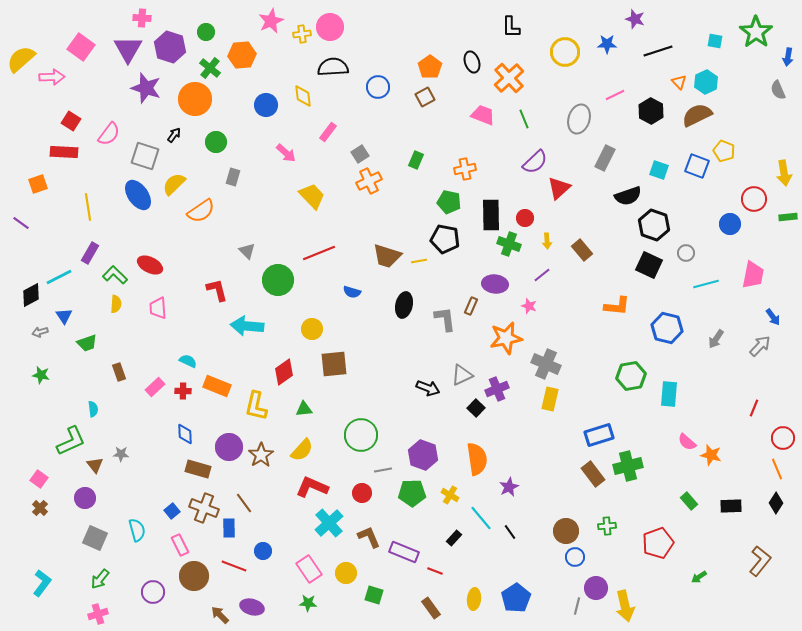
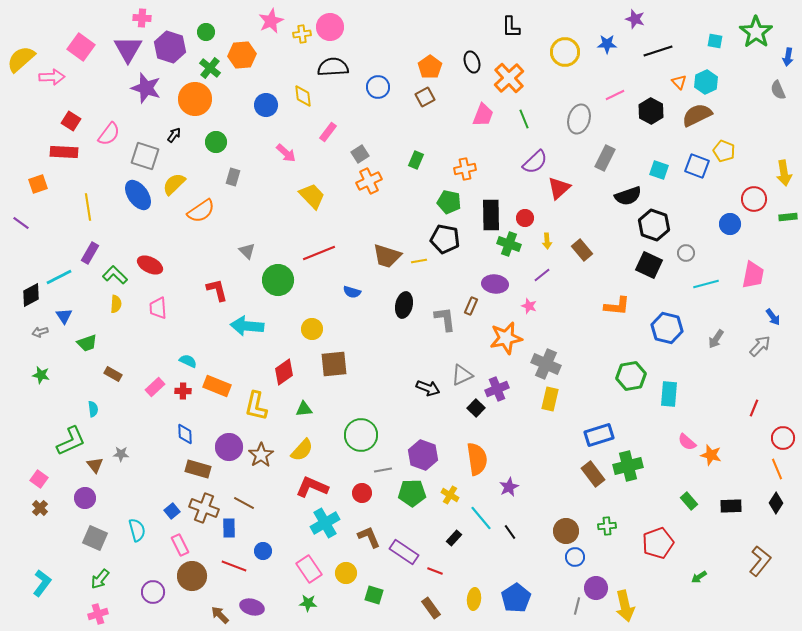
pink trapezoid at (483, 115): rotated 90 degrees clockwise
brown rectangle at (119, 372): moved 6 px left, 2 px down; rotated 42 degrees counterclockwise
brown line at (244, 503): rotated 25 degrees counterclockwise
cyan cross at (329, 523): moved 4 px left; rotated 12 degrees clockwise
purple rectangle at (404, 552): rotated 12 degrees clockwise
brown circle at (194, 576): moved 2 px left
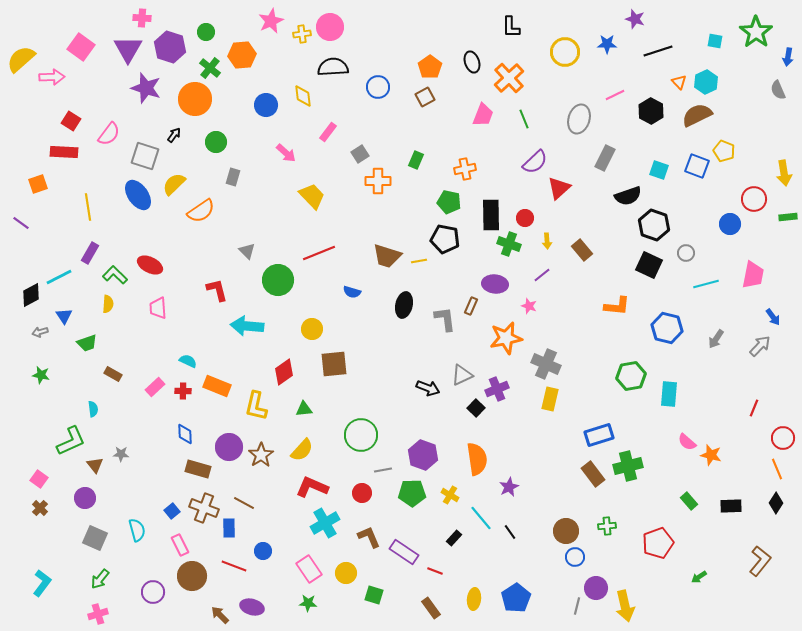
orange cross at (369, 181): moved 9 px right; rotated 25 degrees clockwise
yellow semicircle at (116, 304): moved 8 px left
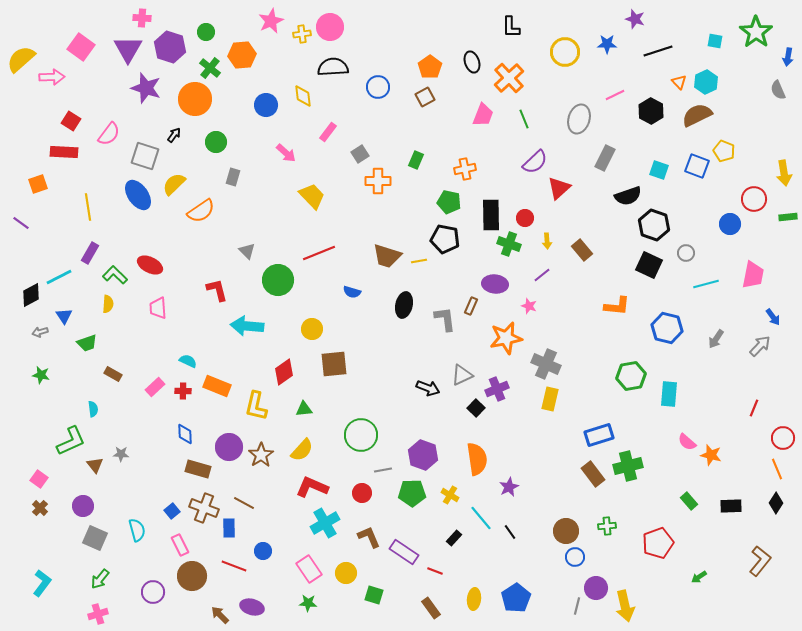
purple circle at (85, 498): moved 2 px left, 8 px down
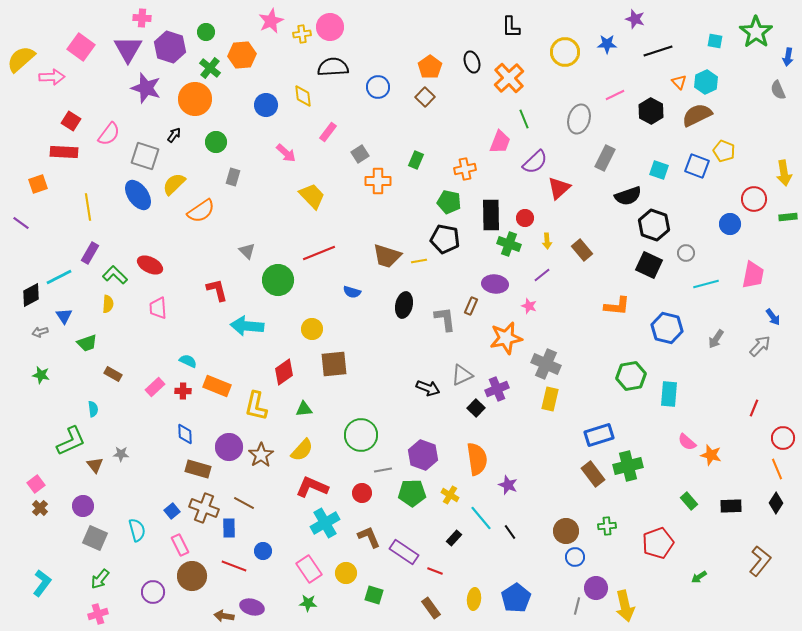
brown square at (425, 97): rotated 18 degrees counterclockwise
pink trapezoid at (483, 115): moved 17 px right, 27 px down
pink square at (39, 479): moved 3 px left, 5 px down; rotated 18 degrees clockwise
purple star at (509, 487): moved 1 px left, 2 px up; rotated 24 degrees counterclockwise
brown arrow at (220, 615): moved 4 px right, 1 px down; rotated 36 degrees counterclockwise
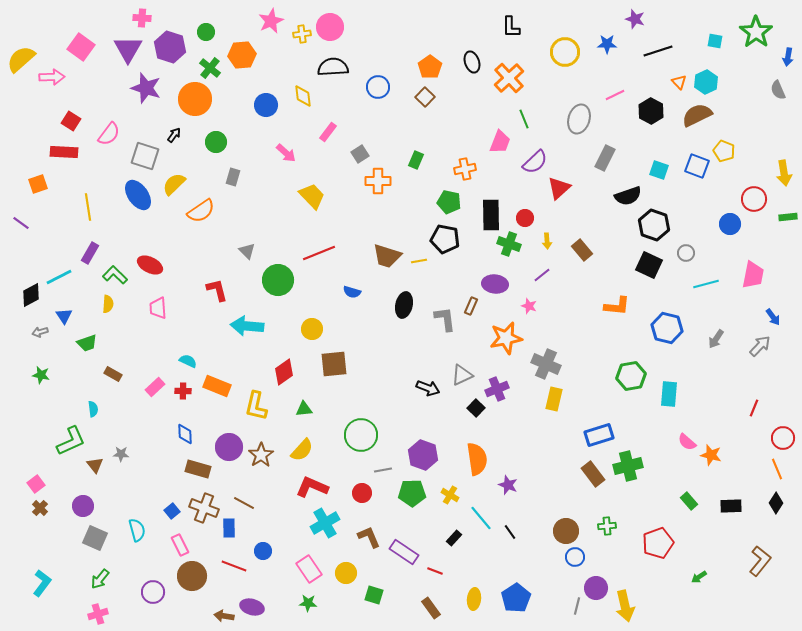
yellow rectangle at (550, 399): moved 4 px right
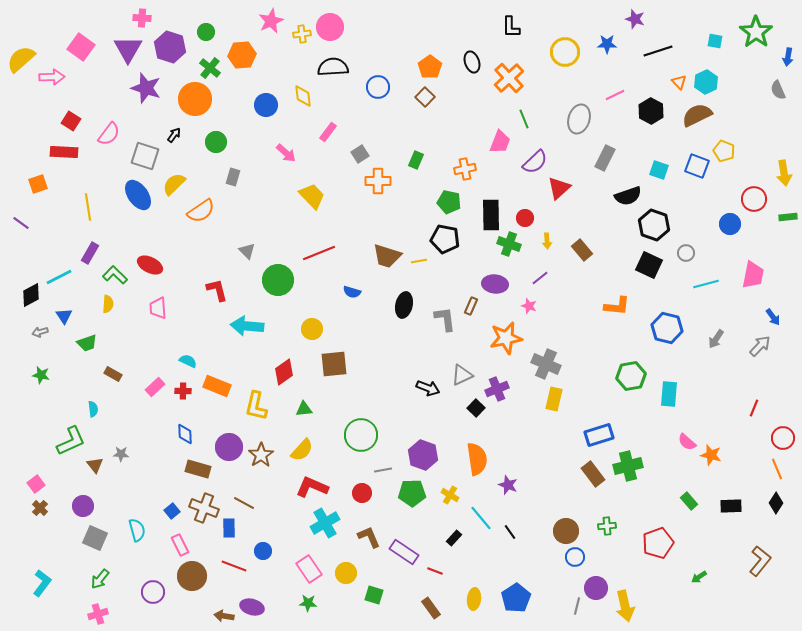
purple line at (542, 275): moved 2 px left, 3 px down
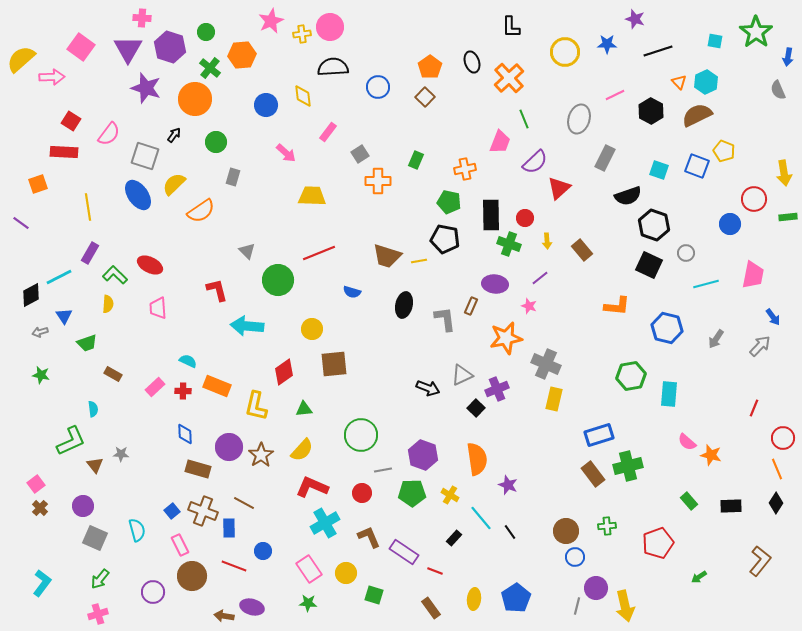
yellow trapezoid at (312, 196): rotated 44 degrees counterclockwise
brown cross at (204, 508): moved 1 px left, 3 px down
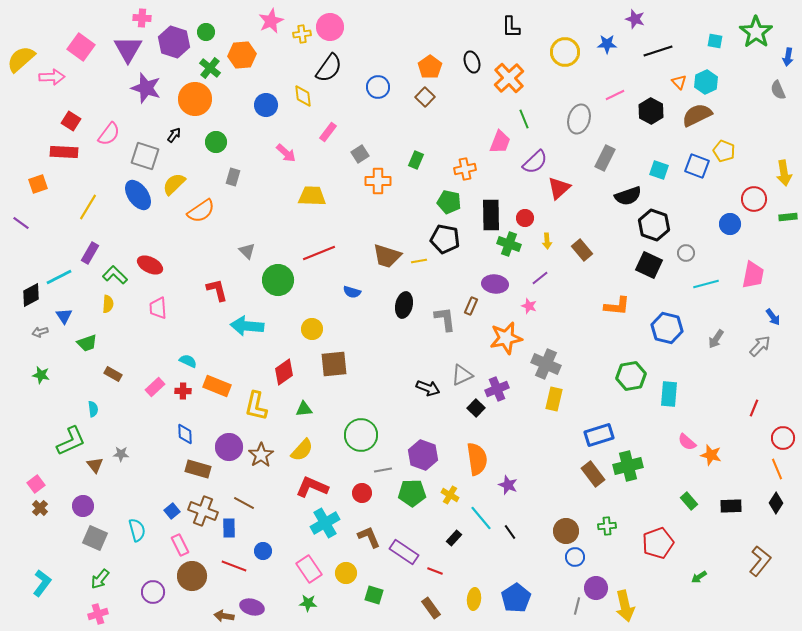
purple hexagon at (170, 47): moved 4 px right, 5 px up
black semicircle at (333, 67): moved 4 px left, 1 px down; rotated 128 degrees clockwise
yellow line at (88, 207): rotated 40 degrees clockwise
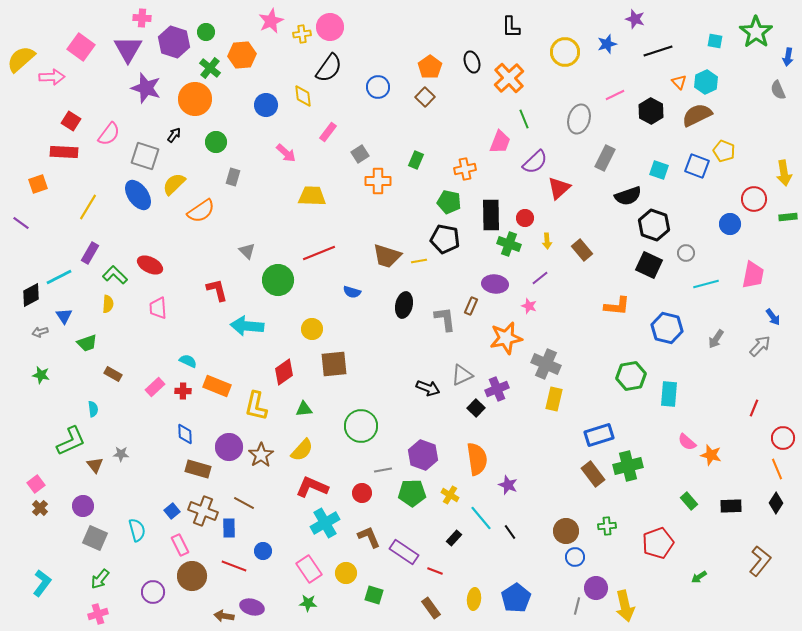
blue star at (607, 44): rotated 18 degrees counterclockwise
green circle at (361, 435): moved 9 px up
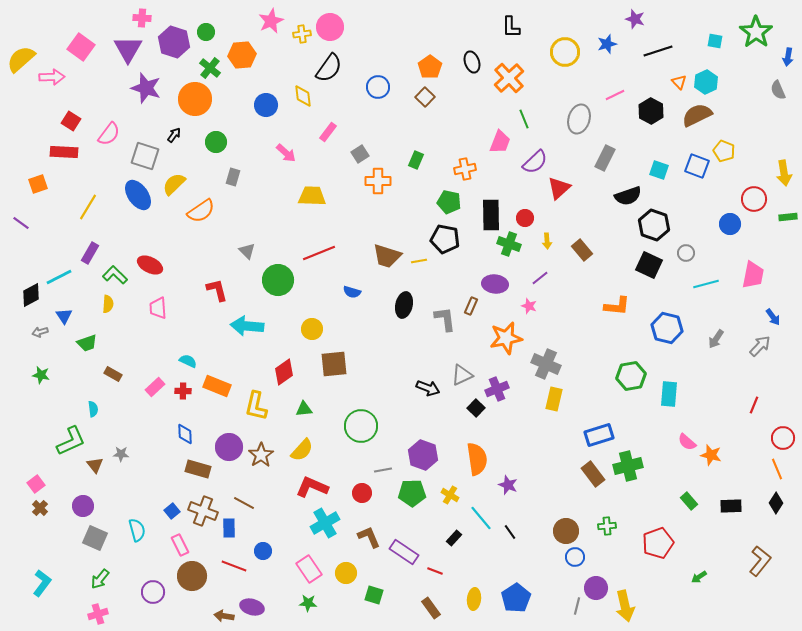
red line at (754, 408): moved 3 px up
